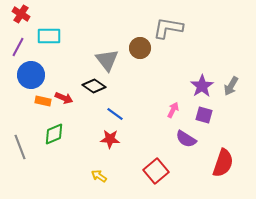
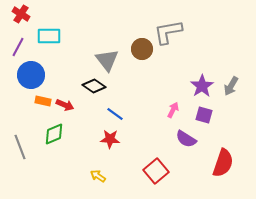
gray L-shape: moved 4 px down; rotated 20 degrees counterclockwise
brown circle: moved 2 px right, 1 px down
red arrow: moved 1 px right, 7 px down
yellow arrow: moved 1 px left
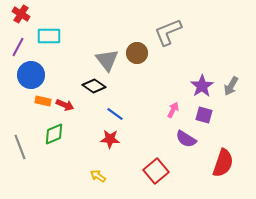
gray L-shape: rotated 12 degrees counterclockwise
brown circle: moved 5 px left, 4 px down
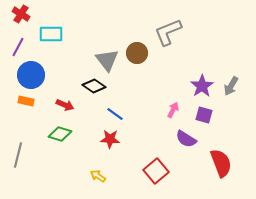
cyan rectangle: moved 2 px right, 2 px up
orange rectangle: moved 17 px left
green diamond: moved 6 px right; rotated 40 degrees clockwise
gray line: moved 2 px left, 8 px down; rotated 35 degrees clockwise
red semicircle: moved 2 px left; rotated 40 degrees counterclockwise
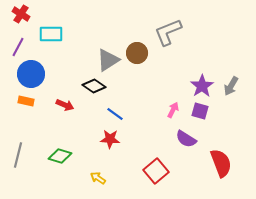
gray triangle: moved 1 px right; rotated 35 degrees clockwise
blue circle: moved 1 px up
purple square: moved 4 px left, 4 px up
green diamond: moved 22 px down
yellow arrow: moved 2 px down
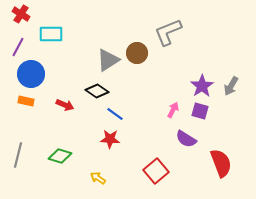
black diamond: moved 3 px right, 5 px down
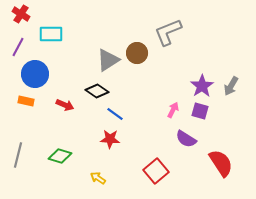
blue circle: moved 4 px right
red semicircle: rotated 12 degrees counterclockwise
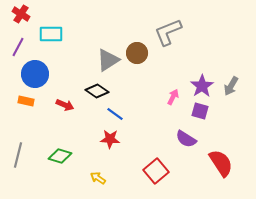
pink arrow: moved 13 px up
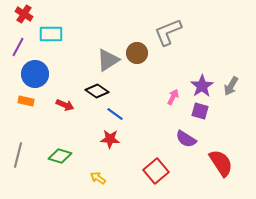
red cross: moved 3 px right
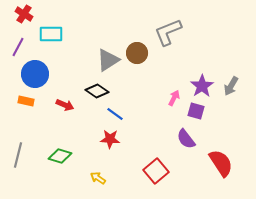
pink arrow: moved 1 px right, 1 px down
purple square: moved 4 px left
purple semicircle: rotated 20 degrees clockwise
